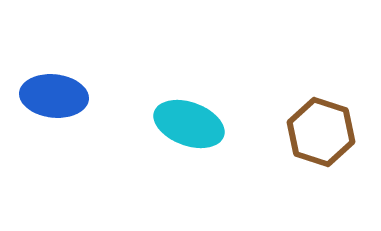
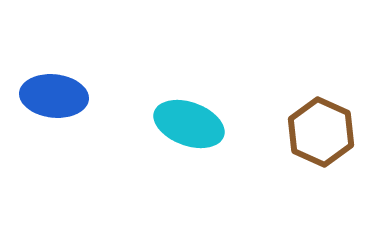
brown hexagon: rotated 6 degrees clockwise
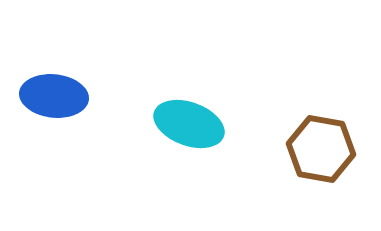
brown hexagon: moved 17 px down; rotated 14 degrees counterclockwise
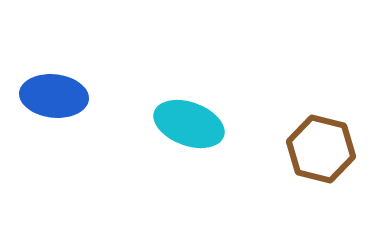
brown hexagon: rotated 4 degrees clockwise
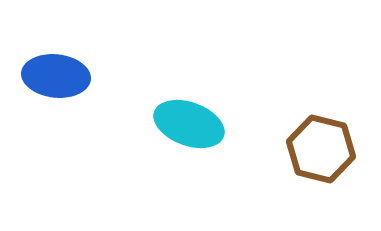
blue ellipse: moved 2 px right, 20 px up
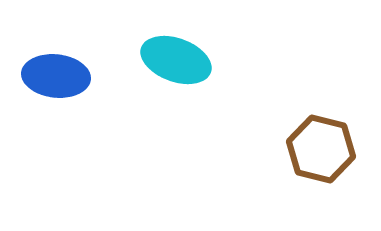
cyan ellipse: moved 13 px left, 64 px up
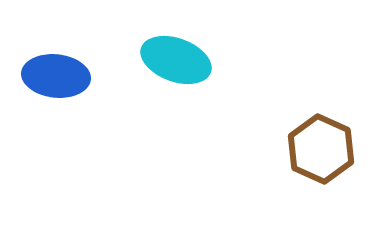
brown hexagon: rotated 10 degrees clockwise
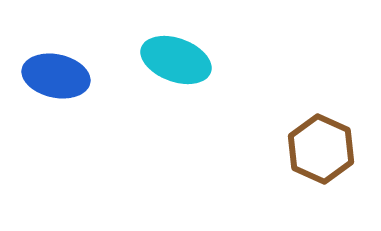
blue ellipse: rotated 6 degrees clockwise
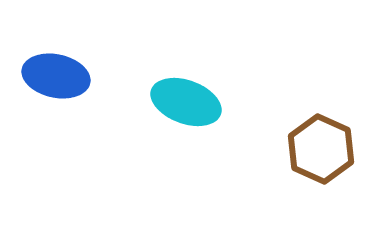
cyan ellipse: moved 10 px right, 42 px down
